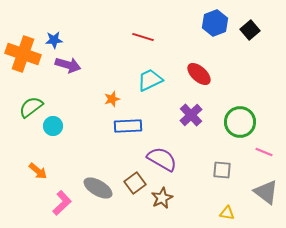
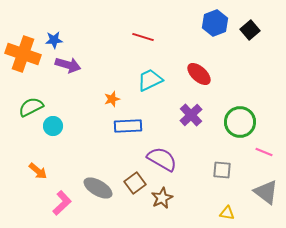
green semicircle: rotated 10 degrees clockwise
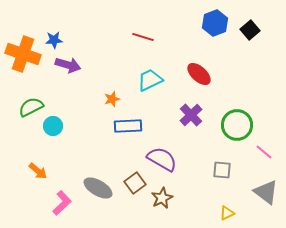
green circle: moved 3 px left, 3 px down
pink line: rotated 18 degrees clockwise
yellow triangle: rotated 35 degrees counterclockwise
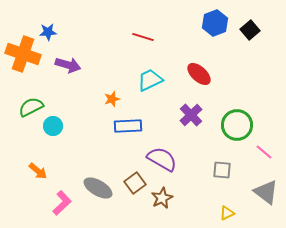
blue star: moved 6 px left, 8 px up
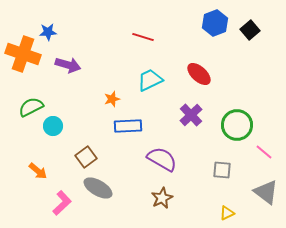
brown square: moved 49 px left, 26 px up
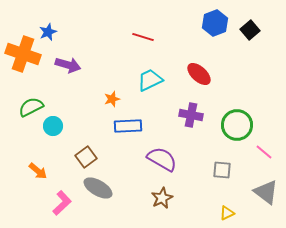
blue star: rotated 18 degrees counterclockwise
purple cross: rotated 35 degrees counterclockwise
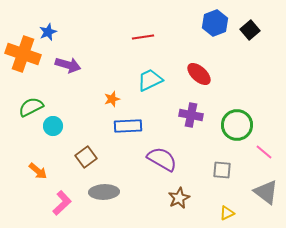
red line: rotated 25 degrees counterclockwise
gray ellipse: moved 6 px right, 4 px down; rotated 32 degrees counterclockwise
brown star: moved 17 px right
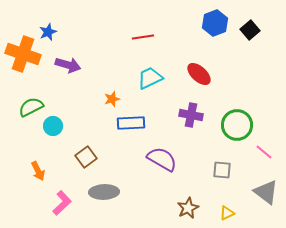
cyan trapezoid: moved 2 px up
blue rectangle: moved 3 px right, 3 px up
orange arrow: rotated 24 degrees clockwise
brown star: moved 9 px right, 10 px down
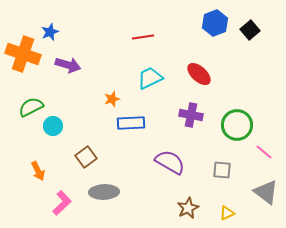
blue star: moved 2 px right
purple semicircle: moved 8 px right, 3 px down
